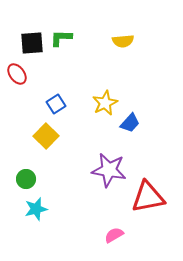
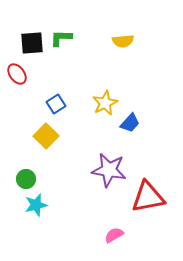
cyan star: moved 4 px up
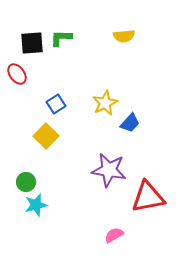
yellow semicircle: moved 1 px right, 5 px up
green circle: moved 3 px down
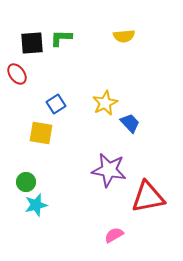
blue trapezoid: rotated 85 degrees counterclockwise
yellow square: moved 5 px left, 3 px up; rotated 35 degrees counterclockwise
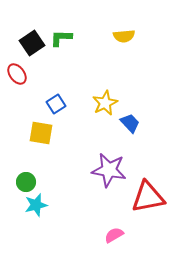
black square: rotated 30 degrees counterclockwise
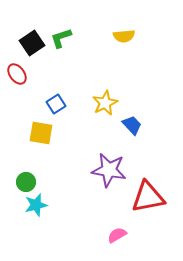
green L-shape: rotated 20 degrees counterclockwise
blue trapezoid: moved 2 px right, 2 px down
pink semicircle: moved 3 px right
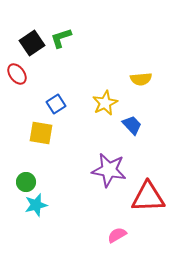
yellow semicircle: moved 17 px right, 43 px down
red triangle: rotated 9 degrees clockwise
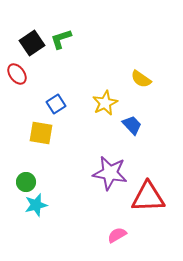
green L-shape: moved 1 px down
yellow semicircle: rotated 40 degrees clockwise
purple star: moved 1 px right, 3 px down
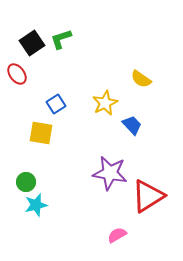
red triangle: moved 1 px up; rotated 30 degrees counterclockwise
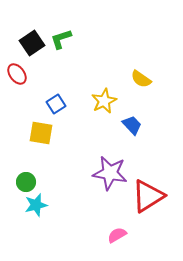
yellow star: moved 1 px left, 2 px up
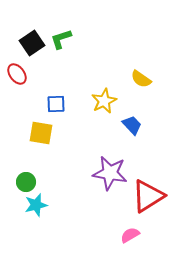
blue square: rotated 30 degrees clockwise
pink semicircle: moved 13 px right
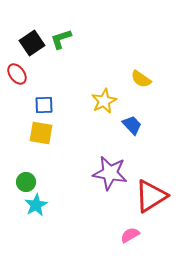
blue square: moved 12 px left, 1 px down
red triangle: moved 3 px right
cyan star: rotated 15 degrees counterclockwise
